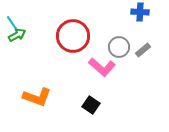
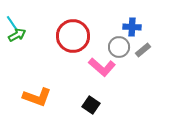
blue cross: moved 8 px left, 15 px down
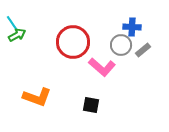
red circle: moved 6 px down
gray circle: moved 2 px right, 2 px up
black square: rotated 24 degrees counterclockwise
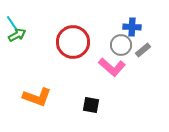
pink L-shape: moved 10 px right
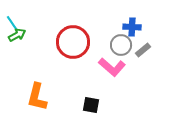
orange L-shape: rotated 84 degrees clockwise
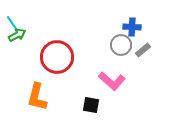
red circle: moved 16 px left, 15 px down
pink L-shape: moved 14 px down
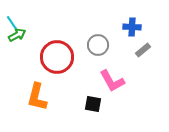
gray circle: moved 23 px left
pink L-shape: rotated 20 degrees clockwise
black square: moved 2 px right, 1 px up
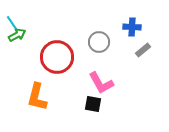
gray circle: moved 1 px right, 3 px up
pink L-shape: moved 11 px left, 2 px down
